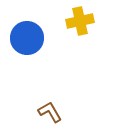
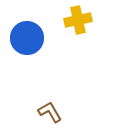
yellow cross: moved 2 px left, 1 px up
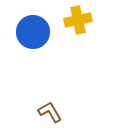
blue circle: moved 6 px right, 6 px up
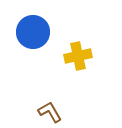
yellow cross: moved 36 px down
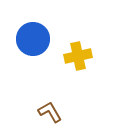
blue circle: moved 7 px down
